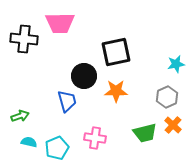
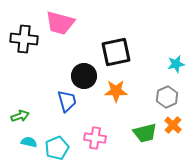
pink trapezoid: rotated 16 degrees clockwise
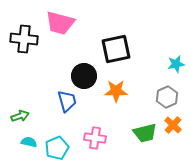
black square: moved 3 px up
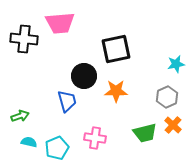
pink trapezoid: rotated 20 degrees counterclockwise
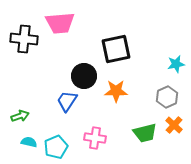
blue trapezoid: rotated 130 degrees counterclockwise
orange cross: moved 1 px right
cyan pentagon: moved 1 px left, 1 px up
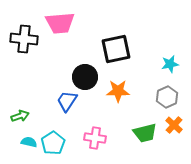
cyan star: moved 6 px left
black circle: moved 1 px right, 1 px down
orange star: moved 2 px right
cyan pentagon: moved 3 px left, 4 px up; rotated 10 degrees counterclockwise
